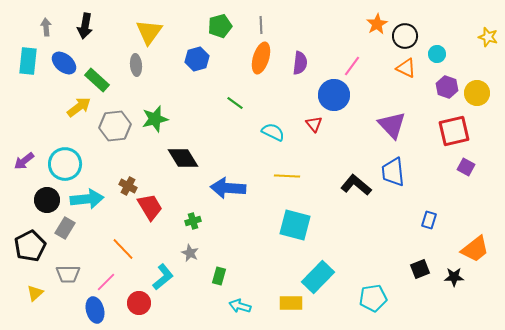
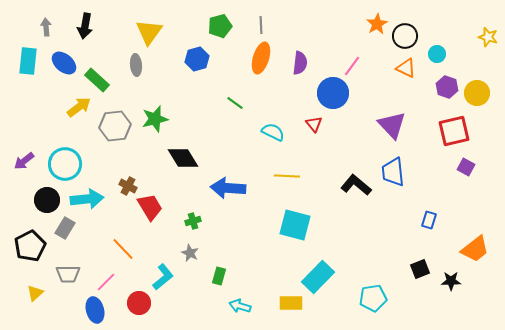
blue circle at (334, 95): moved 1 px left, 2 px up
black star at (454, 277): moved 3 px left, 4 px down
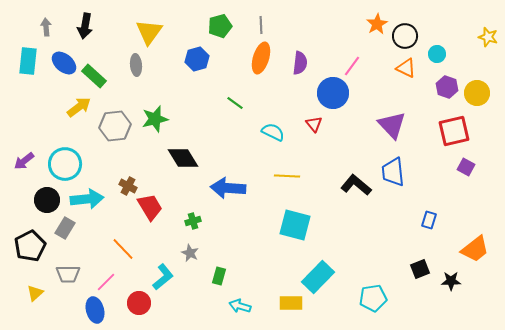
green rectangle at (97, 80): moved 3 px left, 4 px up
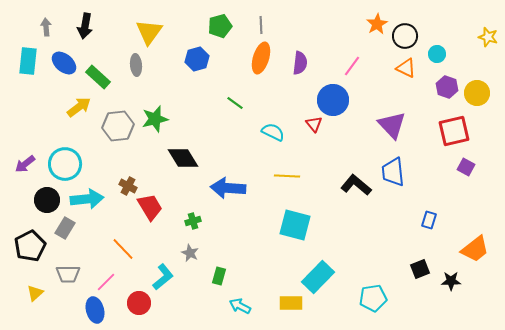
green rectangle at (94, 76): moved 4 px right, 1 px down
blue circle at (333, 93): moved 7 px down
gray hexagon at (115, 126): moved 3 px right
purple arrow at (24, 161): moved 1 px right, 3 px down
cyan arrow at (240, 306): rotated 10 degrees clockwise
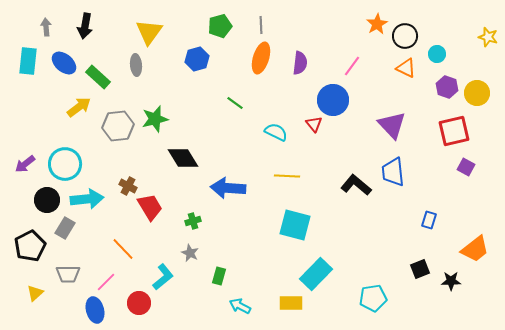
cyan semicircle at (273, 132): moved 3 px right
cyan rectangle at (318, 277): moved 2 px left, 3 px up
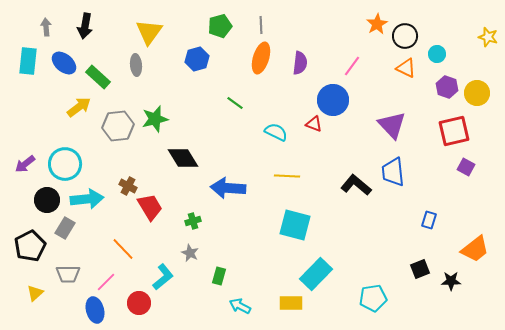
red triangle at (314, 124): rotated 30 degrees counterclockwise
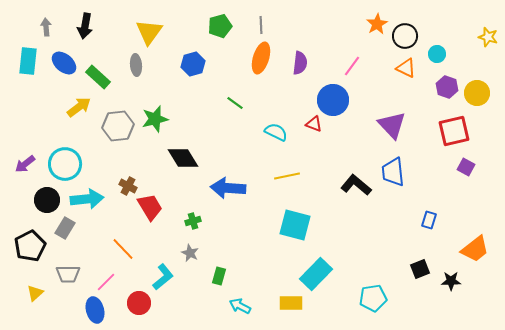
blue hexagon at (197, 59): moved 4 px left, 5 px down
yellow line at (287, 176): rotated 15 degrees counterclockwise
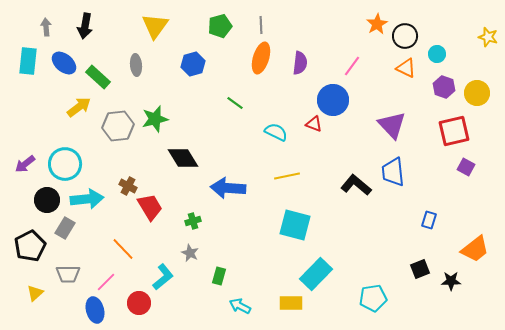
yellow triangle at (149, 32): moved 6 px right, 6 px up
purple hexagon at (447, 87): moved 3 px left
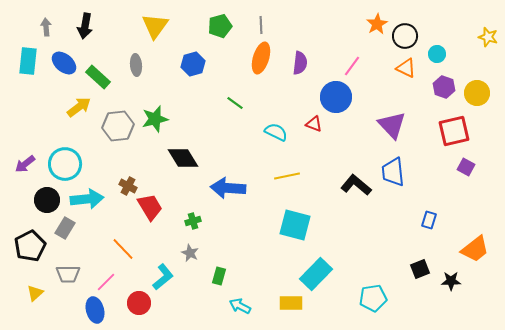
blue circle at (333, 100): moved 3 px right, 3 px up
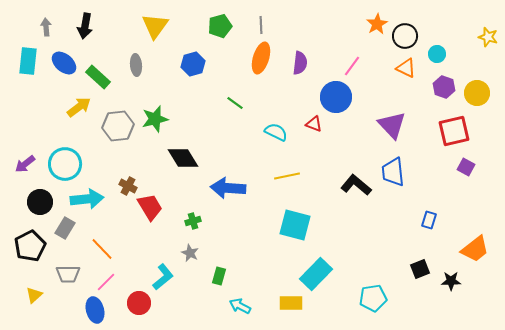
black circle at (47, 200): moved 7 px left, 2 px down
orange line at (123, 249): moved 21 px left
yellow triangle at (35, 293): moved 1 px left, 2 px down
